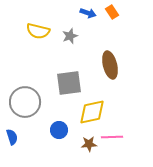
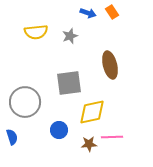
yellow semicircle: moved 2 px left, 1 px down; rotated 20 degrees counterclockwise
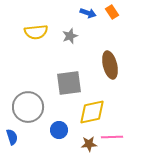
gray circle: moved 3 px right, 5 px down
